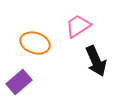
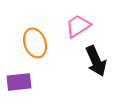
orange ellipse: rotated 52 degrees clockwise
purple rectangle: rotated 35 degrees clockwise
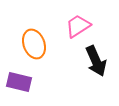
orange ellipse: moved 1 px left, 1 px down
purple rectangle: rotated 20 degrees clockwise
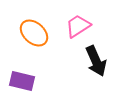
orange ellipse: moved 11 px up; rotated 28 degrees counterclockwise
purple rectangle: moved 3 px right, 1 px up
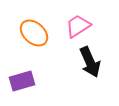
black arrow: moved 6 px left, 1 px down
purple rectangle: rotated 30 degrees counterclockwise
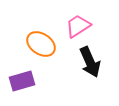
orange ellipse: moved 7 px right, 11 px down; rotated 8 degrees counterclockwise
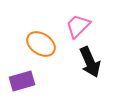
pink trapezoid: rotated 12 degrees counterclockwise
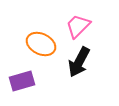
orange ellipse: rotated 8 degrees counterclockwise
black arrow: moved 11 px left; rotated 52 degrees clockwise
